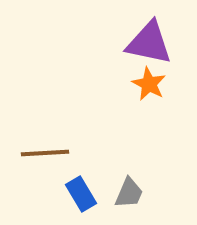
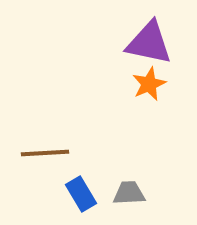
orange star: rotated 20 degrees clockwise
gray trapezoid: rotated 116 degrees counterclockwise
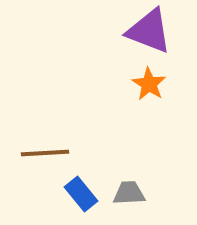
purple triangle: moved 12 px up; rotated 9 degrees clockwise
orange star: rotated 16 degrees counterclockwise
blue rectangle: rotated 8 degrees counterclockwise
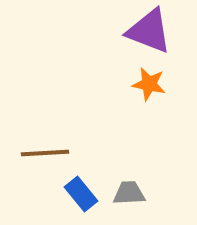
orange star: rotated 20 degrees counterclockwise
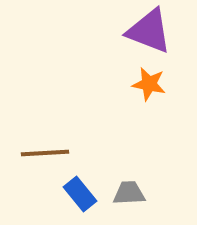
blue rectangle: moved 1 px left
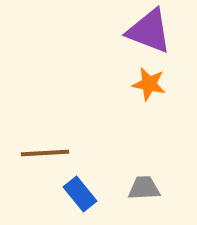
gray trapezoid: moved 15 px right, 5 px up
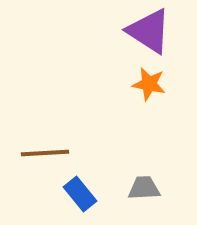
purple triangle: rotated 12 degrees clockwise
